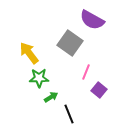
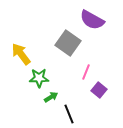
gray square: moved 2 px left
yellow arrow: moved 8 px left, 1 px down
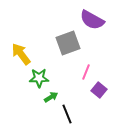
gray square: rotated 35 degrees clockwise
black line: moved 2 px left
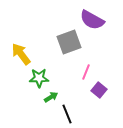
gray square: moved 1 px right, 1 px up
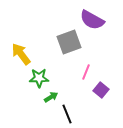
purple square: moved 2 px right
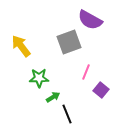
purple semicircle: moved 2 px left
yellow arrow: moved 8 px up
green arrow: moved 2 px right
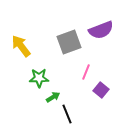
purple semicircle: moved 11 px right, 10 px down; rotated 50 degrees counterclockwise
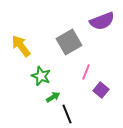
purple semicircle: moved 1 px right, 9 px up
gray square: rotated 10 degrees counterclockwise
green star: moved 2 px right, 2 px up; rotated 24 degrees clockwise
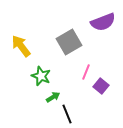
purple semicircle: moved 1 px right, 1 px down
purple square: moved 4 px up
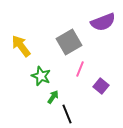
pink line: moved 6 px left, 3 px up
green arrow: rotated 24 degrees counterclockwise
